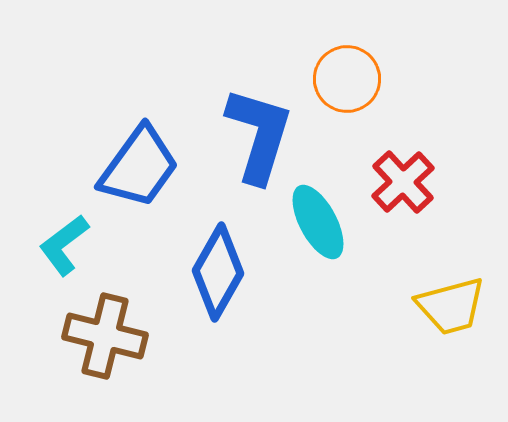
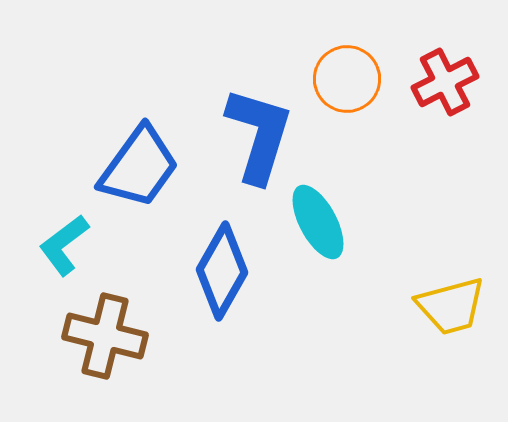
red cross: moved 42 px right, 100 px up; rotated 16 degrees clockwise
blue diamond: moved 4 px right, 1 px up
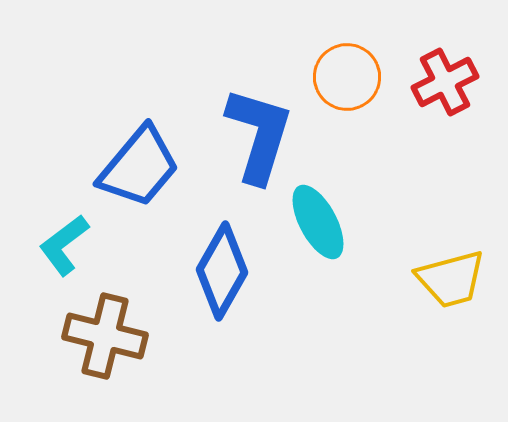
orange circle: moved 2 px up
blue trapezoid: rotated 4 degrees clockwise
yellow trapezoid: moved 27 px up
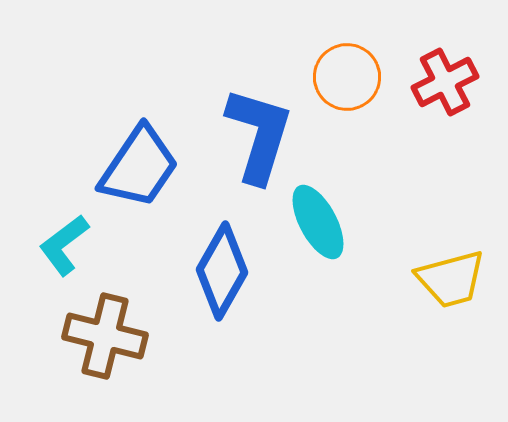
blue trapezoid: rotated 6 degrees counterclockwise
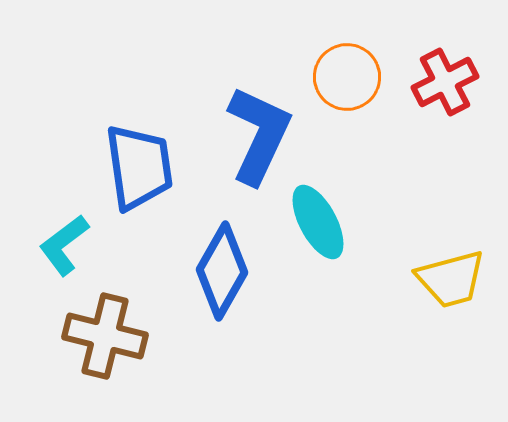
blue L-shape: rotated 8 degrees clockwise
blue trapezoid: rotated 42 degrees counterclockwise
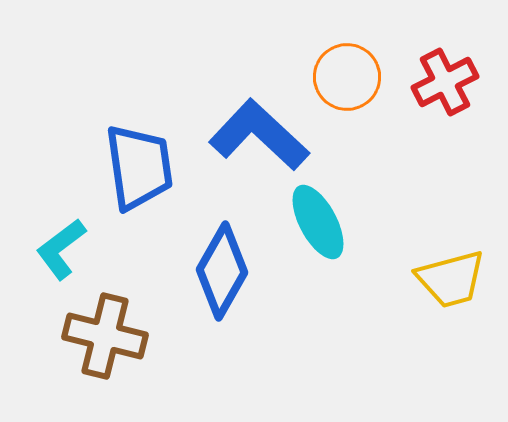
blue L-shape: rotated 72 degrees counterclockwise
cyan L-shape: moved 3 px left, 4 px down
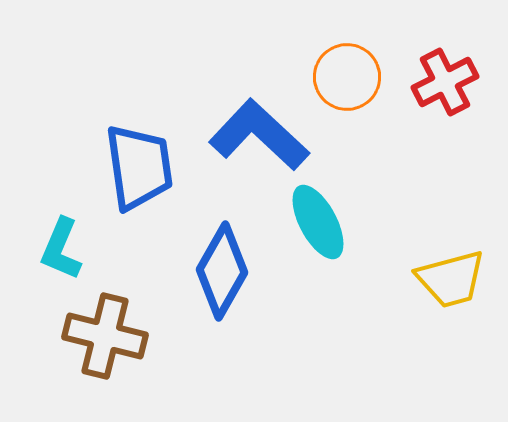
cyan L-shape: rotated 30 degrees counterclockwise
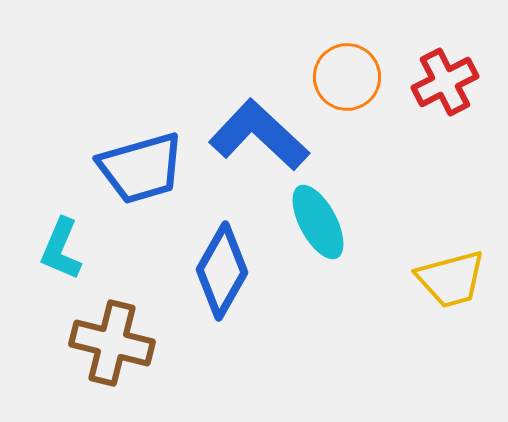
blue trapezoid: moved 2 px right, 1 px down; rotated 82 degrees clockwise
brown cross: moved 7 px right, 7 px down
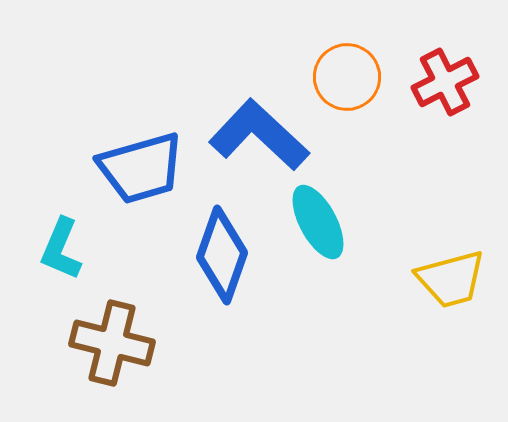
blue diamond: moved 16 px up; rotated 10 degrees counterclockwise
